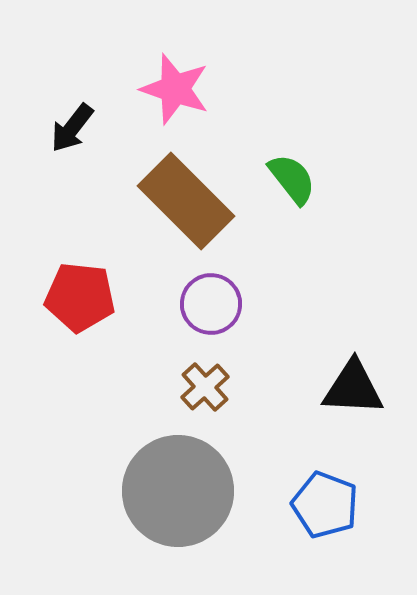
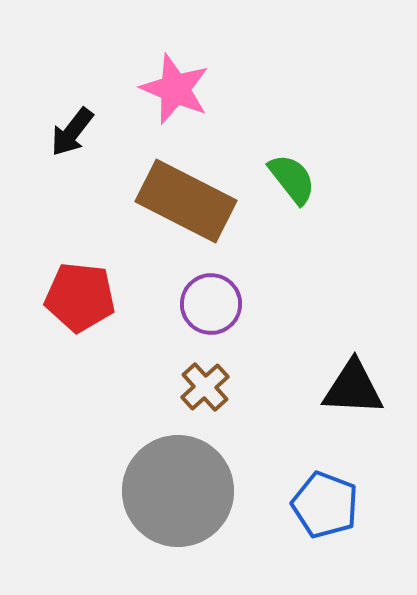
pink star: rotated 4 degrees clockwise
black arrow: moved 4 px down
brown rectangle: rotated 18 degrees counterclockwise
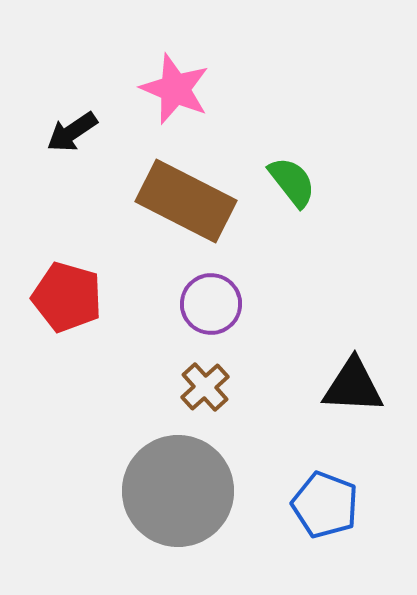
black arrow: rotated 18 degrees clockwise
green semicircle: moved 3 px down
red pentagon: moved 13 px left; rotated 10 degrees clockwise
black triangle: moved 2 px up
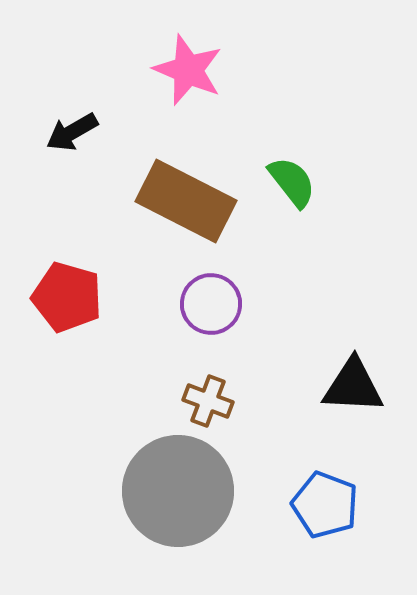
pink star: moved 13 px right, 19 px up
black arrow: rotated 4 degrees clockwise
brown cross: moved 3 px right, 14 px down; rotated 27 degrees counterclockwise
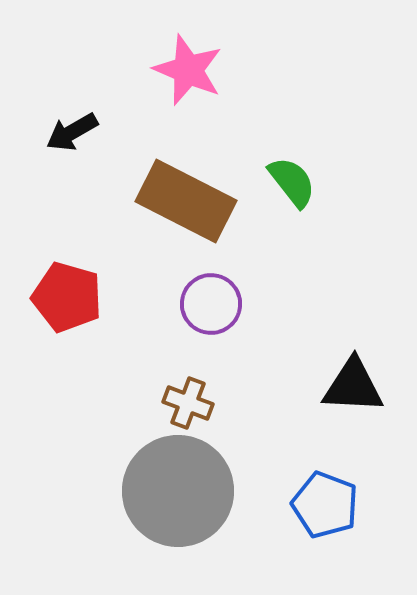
brown cross: moved 20 px left, 2 px down
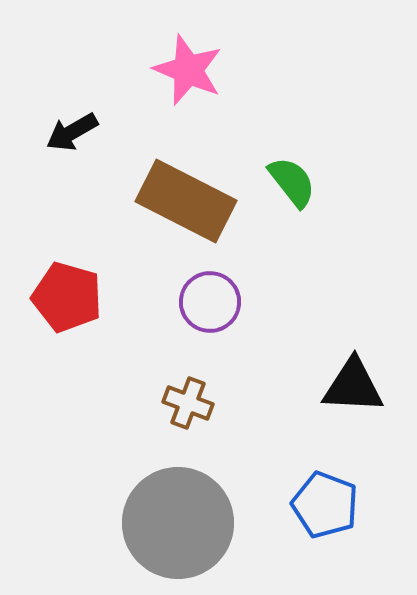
purple circle: moved 1 px left, 2 px up
gray circle: moved 32 px down
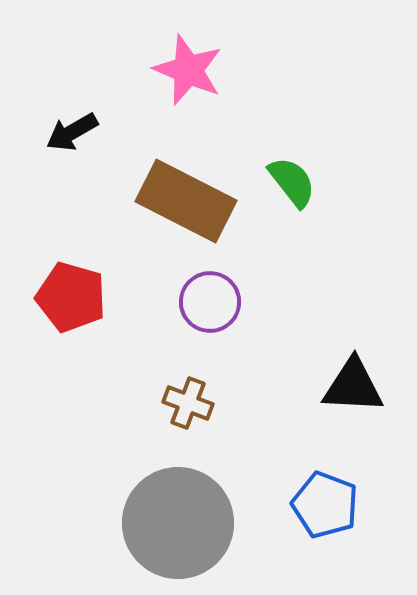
red pentagon: moved 4 px right
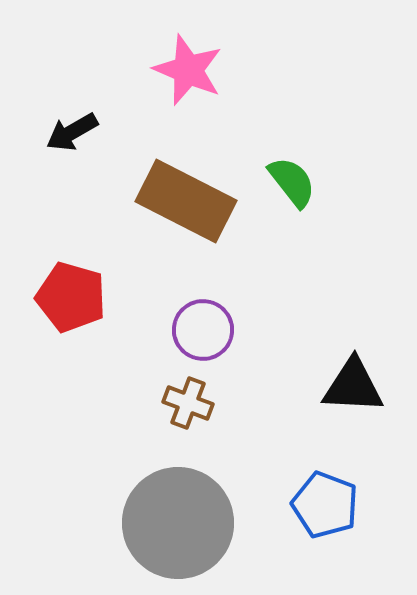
purple circle: moved 7 px left, 28 px down
